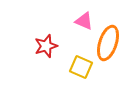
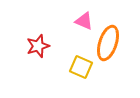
red star: moved 8 px left
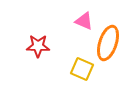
red star: rotated 20 degrees clockwise
yellow square: moved 1 px right, 2 px down
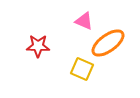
orange ellipse: rotated 36 degrees clockwise
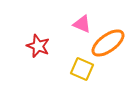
pink triangle: moved 2 px left, 3 px down
red star: rotated 20 degrees clockwise
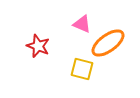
yellow square: rotated 10 degrees counterclockwise
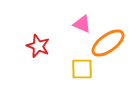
yellow square: rotated 15 degrees counterclockwise
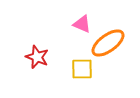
red star: moved 1 px left, 11 px down
